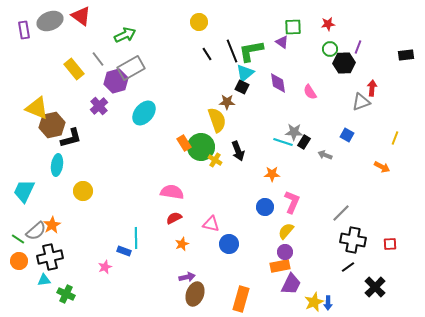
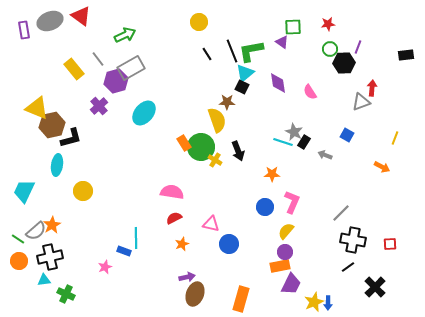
gray star at (294, 132): rotated 24 degrees clockwise
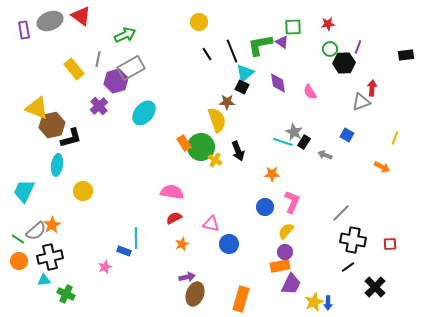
green L-shape at (251, 51): moved 9 px right, 6 px up
gray line at (98, 59): rotated 49 degrees clockwise
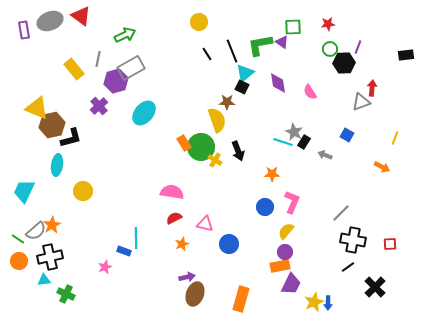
pink triangle at (211, 224): moved 6 px left
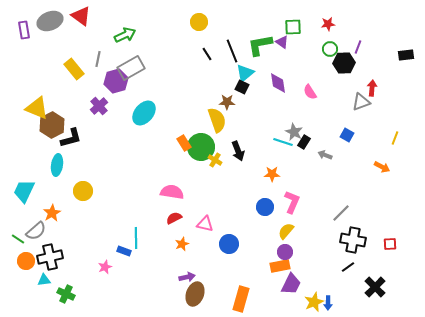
brown hexagon at (52, 125): rotated 15 degrees counterclockwise
orange star at (52, 225): moved 12 px up
orange circle at (19, 261): moved 7 px right
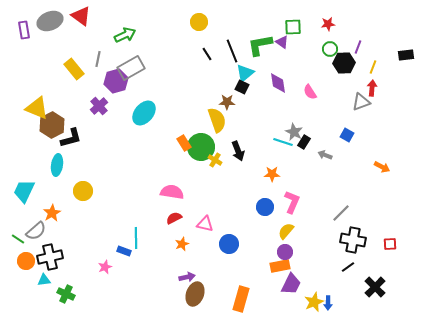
yellow line at (395, 138): moved 22 px left, 71 px up
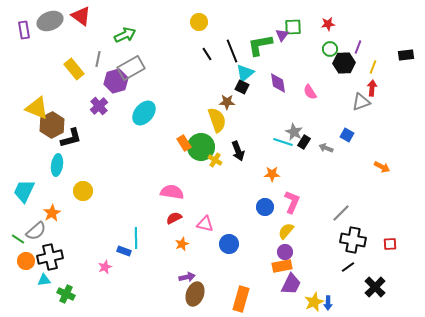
purple triangle at (282, 42): moved 7 px up; rotated 32 degrees clockwise
gray arrow at (325, 155): moved 1 px right, 7 px up
orange rectangle at (280, 266): moved 2 px right
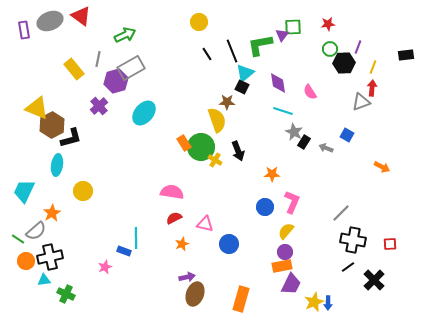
cyan line at (283, 142): moved 31 px up
black cross at (375, 287): moved 1 px left, 7 px up
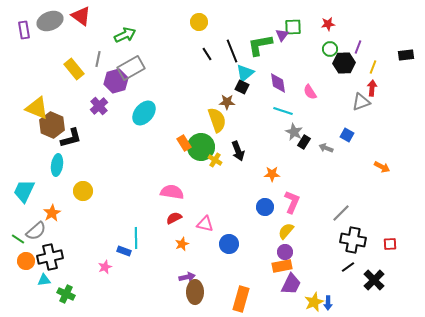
brown hexagon at (52, 125): rotated 10 degrees counterclockwise
brown ellipse at (195, 294): moved 2 px up; rotated 20 degrees counterclockwise
